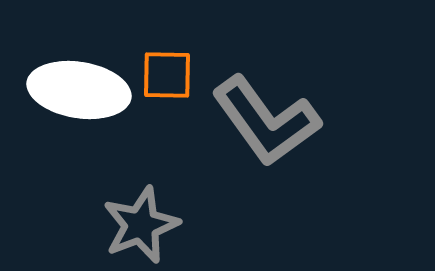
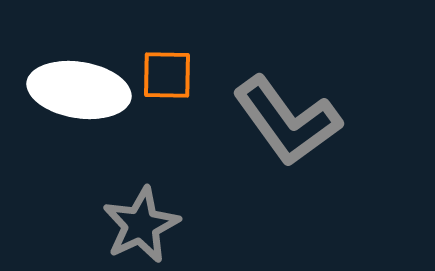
gray L-shape: moved 21 px right
gray star: rotated 4 degrees counterclockwise
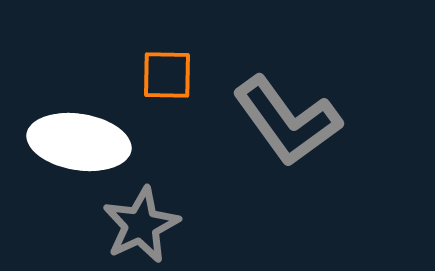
white ellipse: moved 52 px down
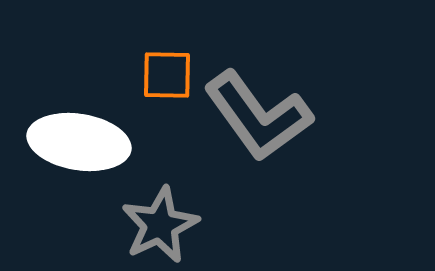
gray L-shape: moved 29 px left, 5 px up
gray star: moved 19 px right
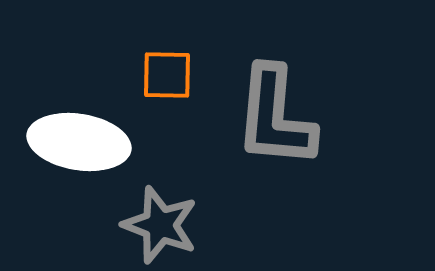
gray L-shape: moved 17 px right, 1 px down; rotated 41 degrees clockwise
gray star: rotated 26 degrees counterclockwise
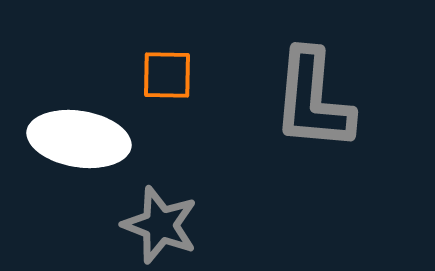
gray L-shape: moved 38 px right, 17 px up
white ellipse: moved 3 px up
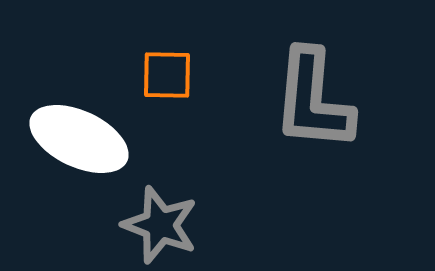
white ellipse: rotated 16 degrees clockwise
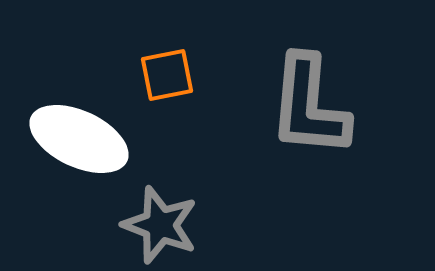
orange square: rotated 12 degrees counterclockwise
gray L-shape: moved 4 px left, 6 px down
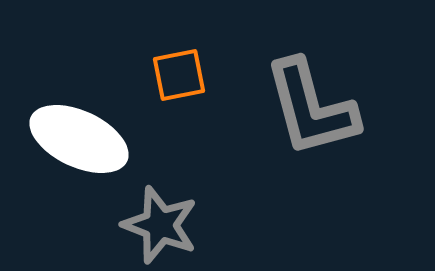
orange square: moved 12 px right
gray L-shape: moved 2 px right, 2 px down; rotated 20 degrees counterclockwise
